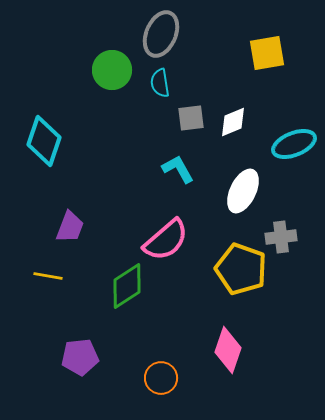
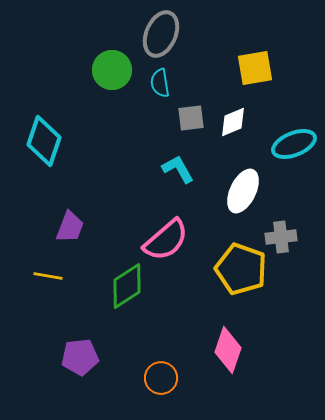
yellow square: moved 12 px left, 15 px down
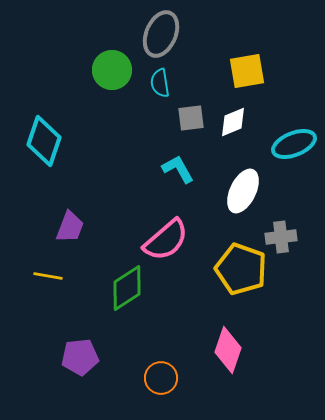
yellow square: moved 8 px left, 3 px down
green diamond: moved 2 px down
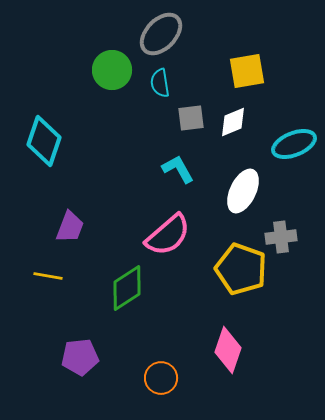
gray ellipse: rotated 21 degrees clockwise
pink semicircle: moved 2 px right, 5 px up
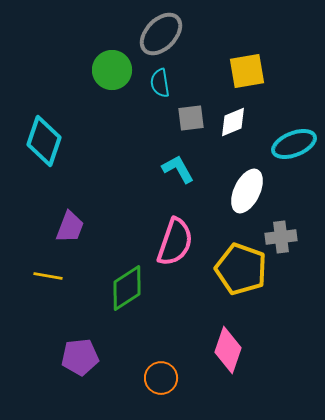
white ellipse: moved 4 px right
pink semicircle: moved 7 px right, 7 px down; rotated 30 degrees counterclockwise
